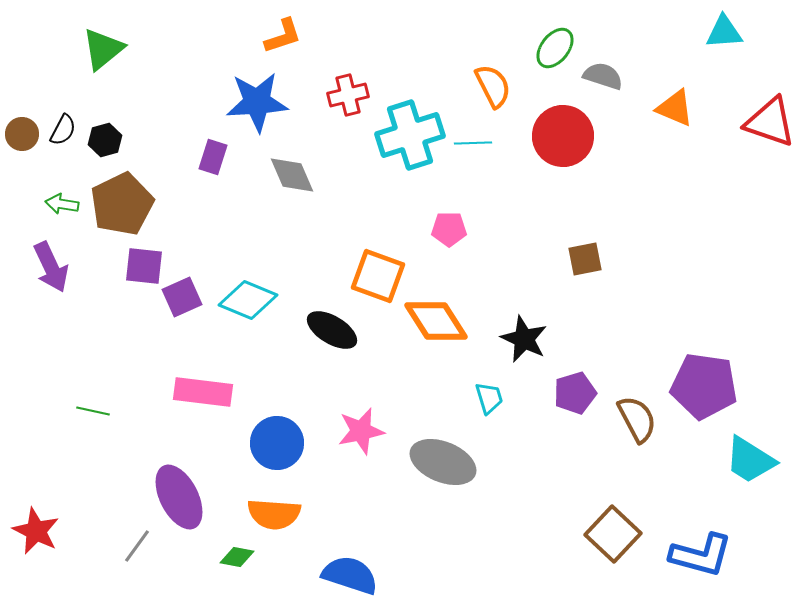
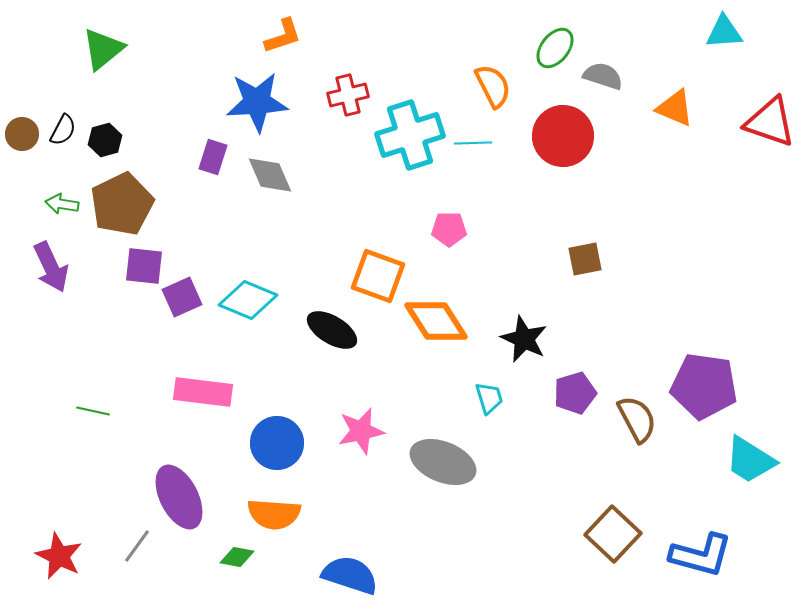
gray diamond at (292, 175): moved 22 px left
red star at (36, 531): moved 23 px right, 25 px down
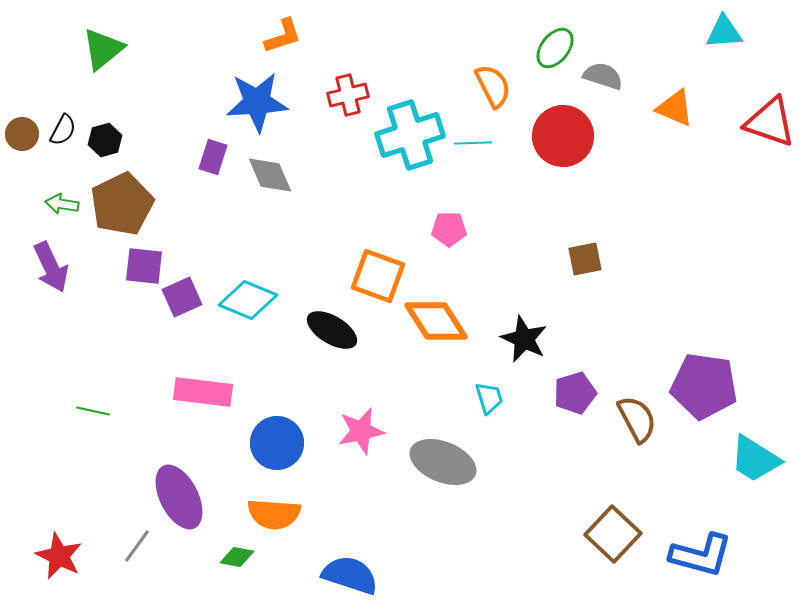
cyan trapezoid at (750, 460): moved 5 px right, 1 px up
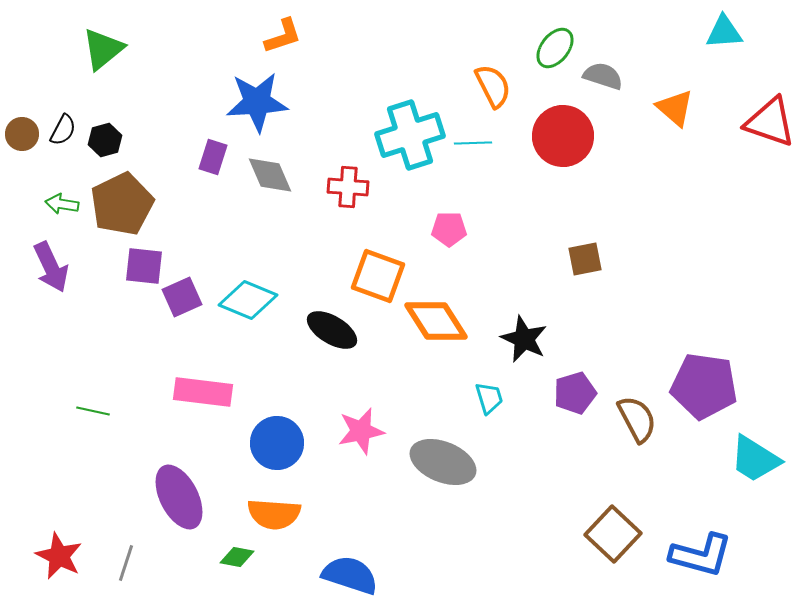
red cross at (348, 95): moved 92 px down; rotated 18 degrees clockwise
orange triangle at (675, 108): rotated 18 degrees clockwise
gray line at (137, 546): moved 11 px left, 17 px down; rotated 18 degrees counterclockwise
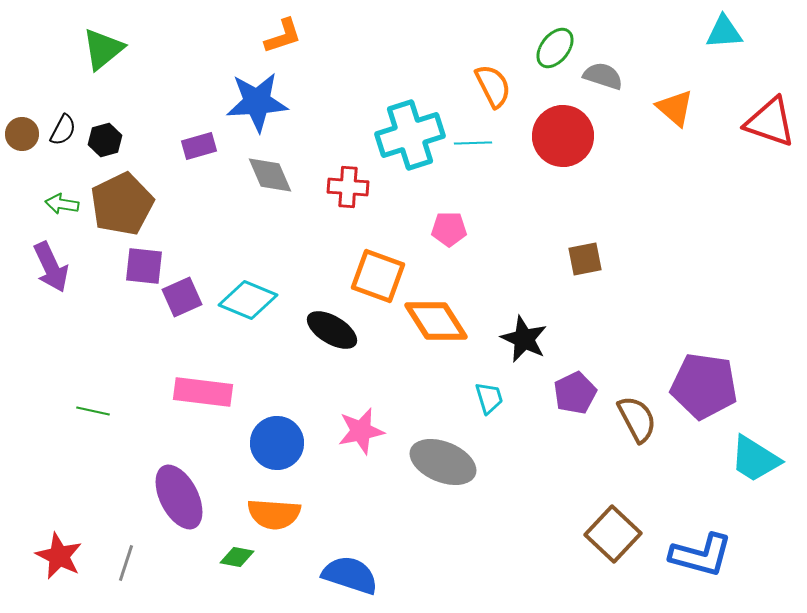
purple rectangle at (213, 157): moved 14 px left, 11 px up; rotated 56 degrees clockwise
purple pentagon at (575, 393): rotated 9 degrees counterclockwise
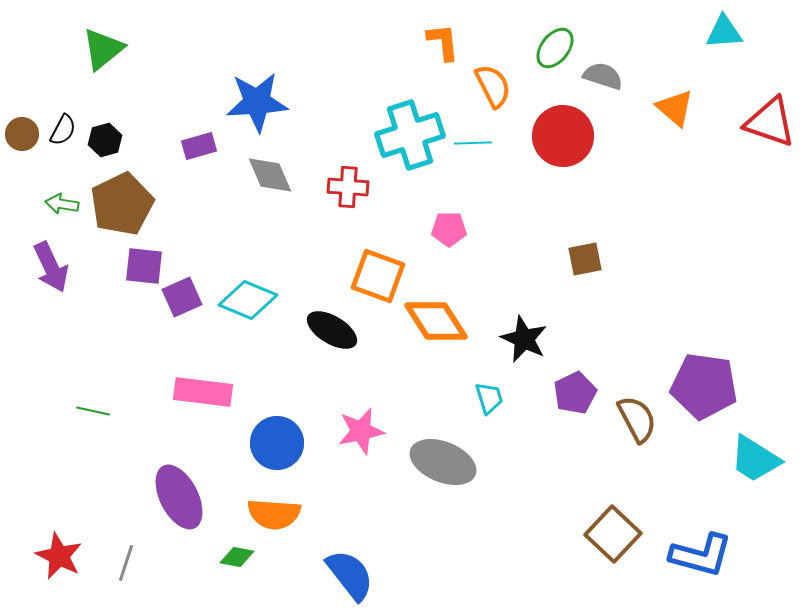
orange L-shape at (283, 36): moved 160 px right, 6 px down; rotated 78 degrees counterclockwise
blue semicircle at (350, 575): rotated 34 degrees clockwise
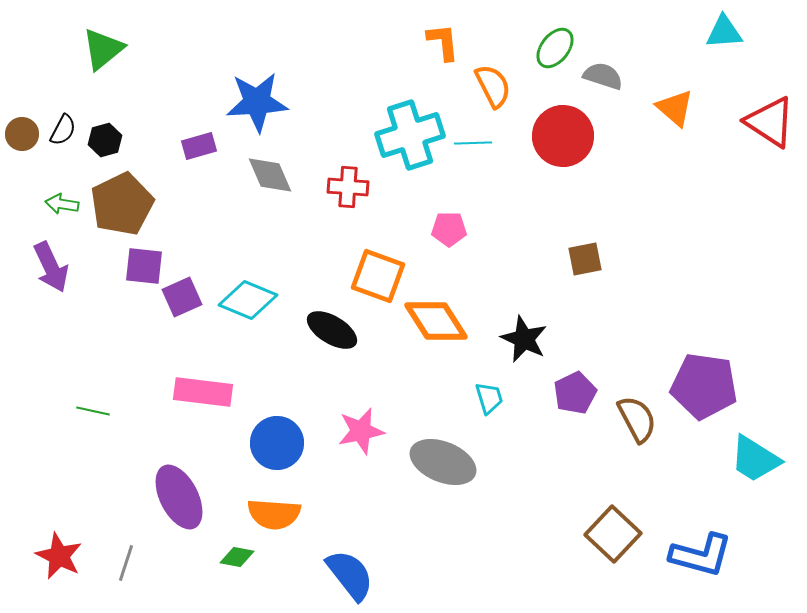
red triangle at (770, 122): rotated 14 degrees clockwise
